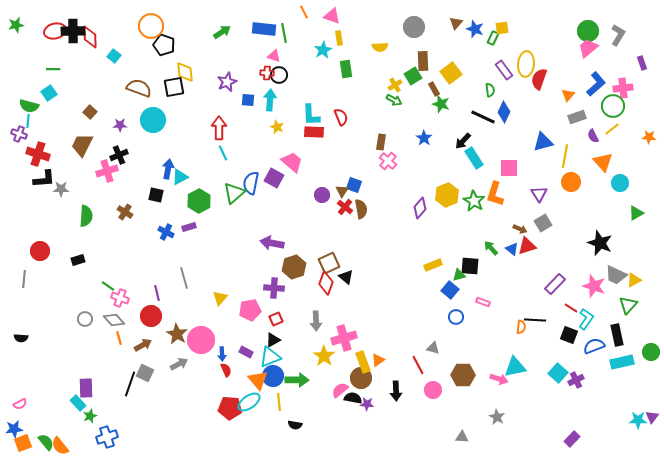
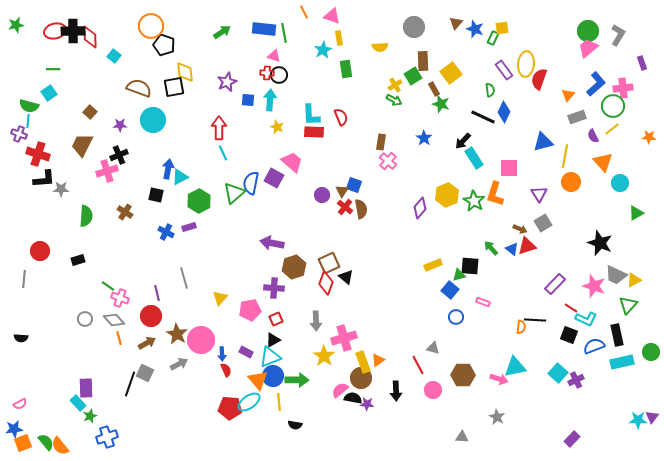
cyan L-shape at (586, 319): rotated 80 degrees clockwise
brown arrow at (143, 345): moved 4 px right, 2 px up
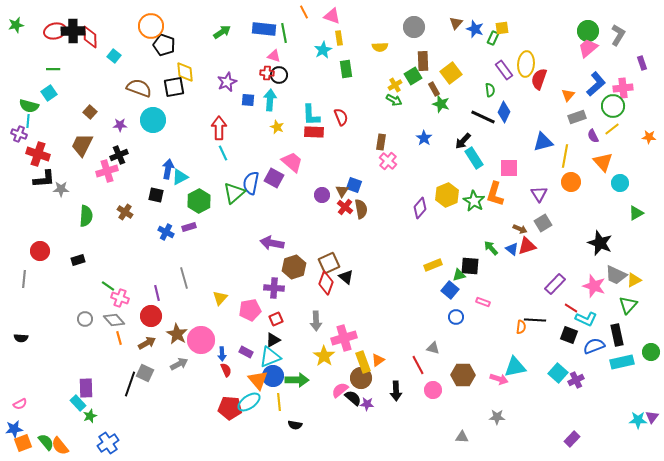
black semicircle at (353, 398): rotated 30 degrees clockwise
gray star at (497, 417): rotated 28 degrees counterclockwise
blue cross at (107, 437): moved 1 px right, 6 px down; rotated 15 degrees counterclockwise
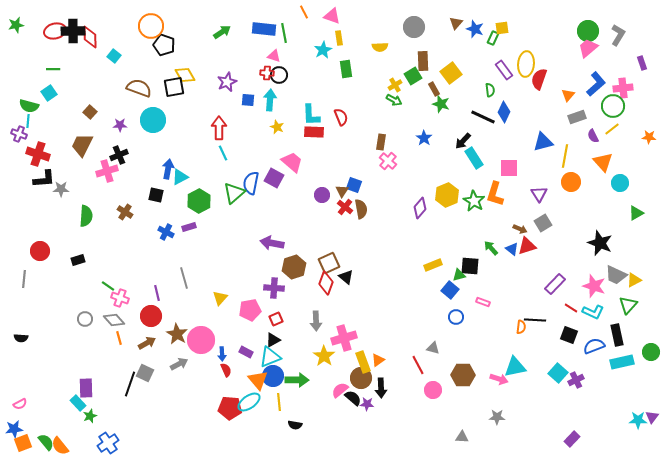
yellow diamond at (185, 72): moved 3 px down; rotated 25 degrees counterclockwise
cyan L-shape at (586, 319): moved 7 px right, 7 px up
black arrow at (396, 391): moved 15 px left, 3 px up
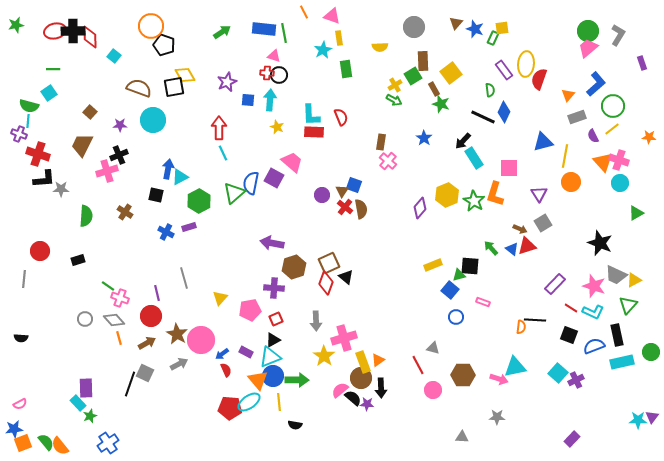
pink cross at (623, 88): moved 4 px left, 72 px down; rotated 24 degrees clockwise
blue arrow at (222, 354): rotated 56 degrees clockwise
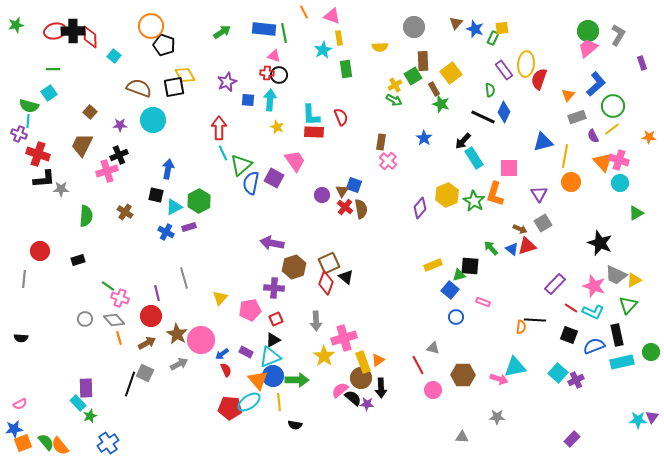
pink trapezoid at (292, 162): moved 3 px right, 1 px up; rotated 15 degrees clockwise
cyan triangle at (180, 177): moved 6 px left, 30 px down
green triangle at (234, 193): moved 7 px right, 28 px up
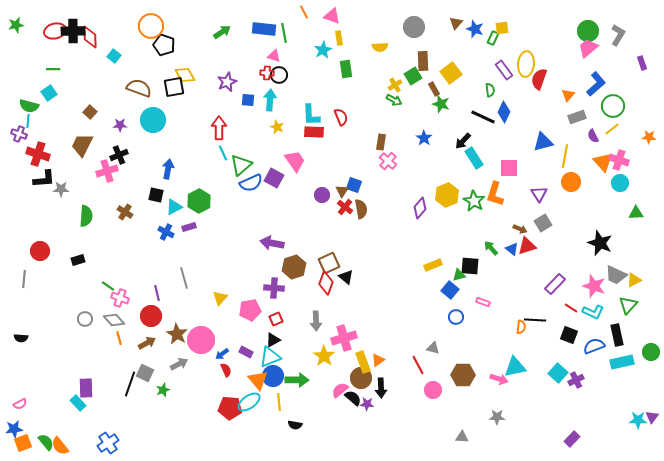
blue semicircle at (251, 183): rotated 125 degrees counterclockwise
green triangle at (636, 213): rotated 28 degrees clockwise
green star at (90, 416): moved 73 px right, 26 px up
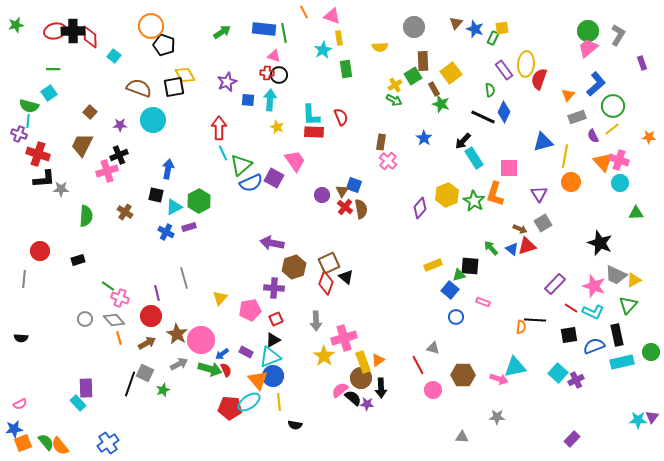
black square at (569, 335): rotated 30 degrees counterclockwise
green arrow at (297, 380): moved 87 px left, 11 px up; rotated 15 degrees clockwise
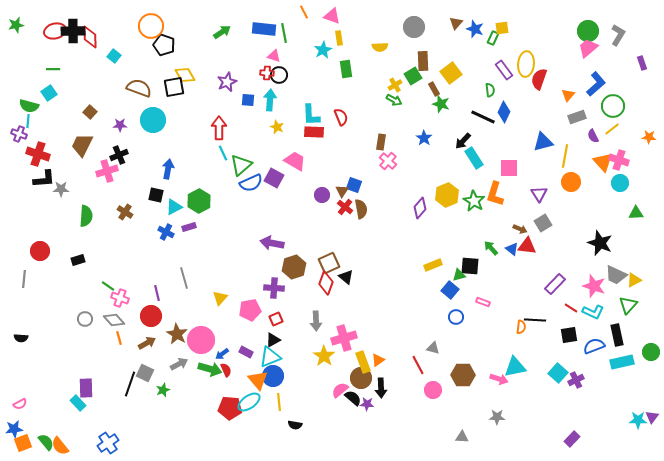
pink trapezoid at (295, 161): rotated 25 degrees counterclockwise
red triangle at (527, 246): rotated 24 degrees clockwise
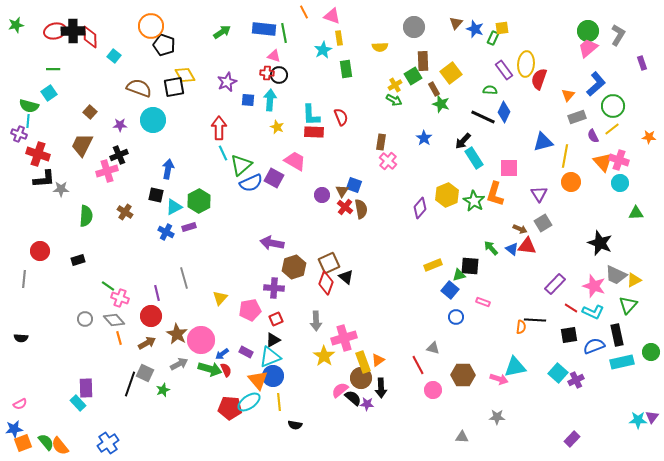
green semicircle at (490, 90): rotated 80 degrees counterclockwise
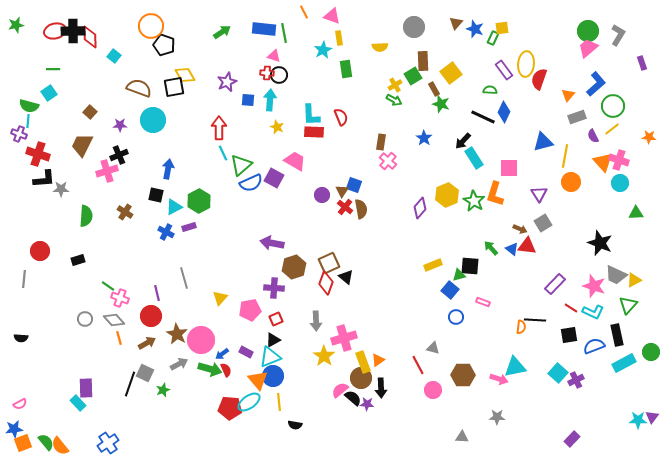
cyan rectangle at (622, 362): moved 2 px right, 1 px down; rotated 15 degrees counterclockwise
